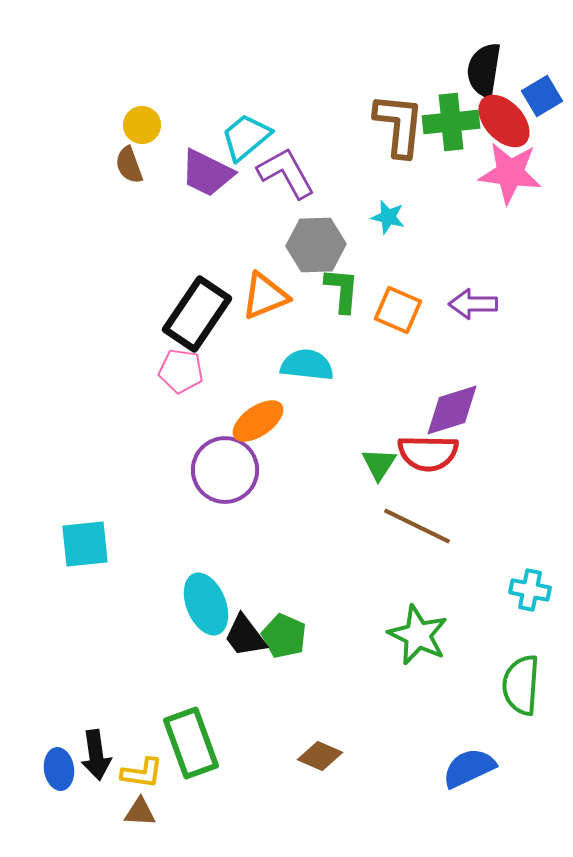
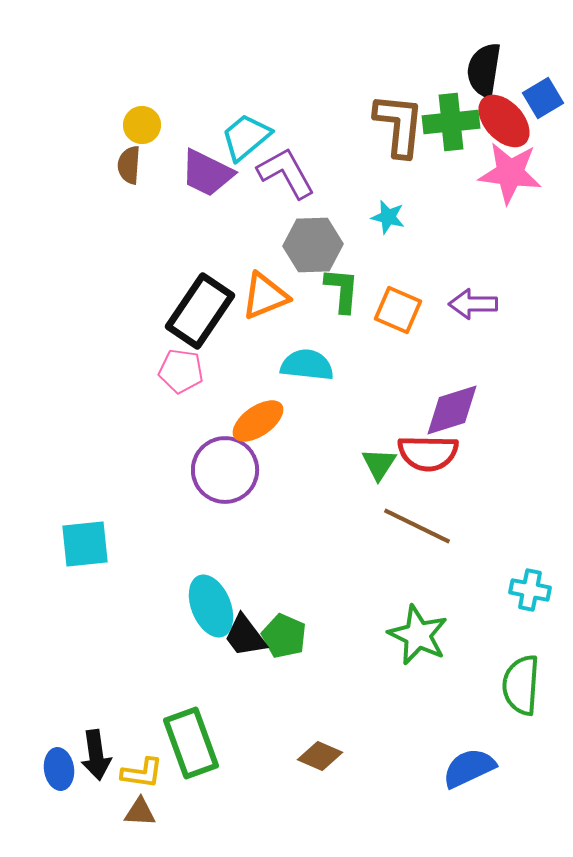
blue square: moved 1 px right, 2 px down
brown semicircle: rotated 24 degrees clockwise
gray hexagon: moved 3 px left
black rectangle: moved 3 px right, 3 px up
cyan ellipse: moved 5 px right, 2 px down
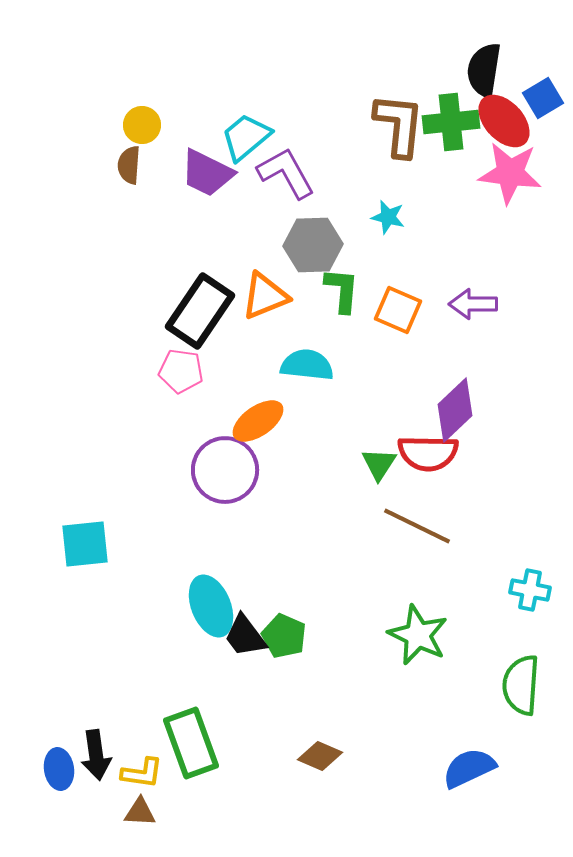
purple diamond: moved 3 px right; rotated 26 degrees counterclockwise
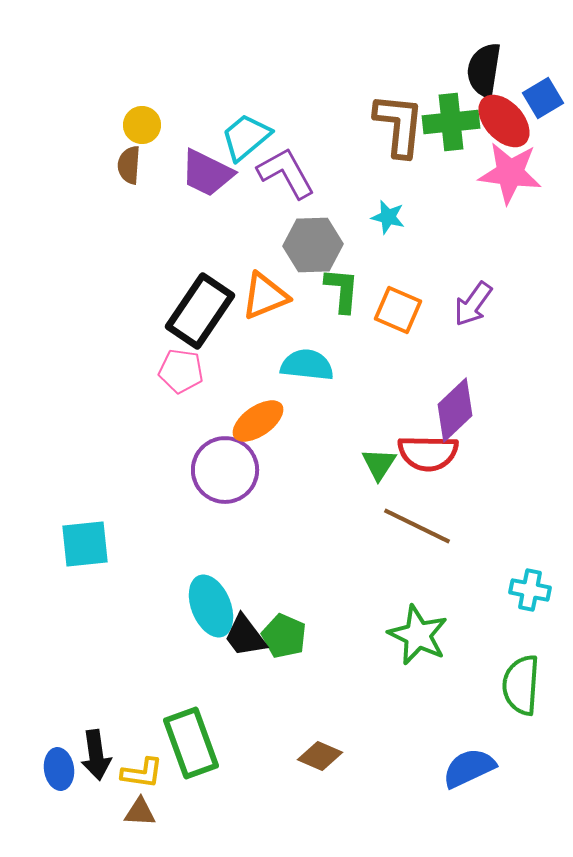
purple arrow: rotated 54 degrees counterclockwise
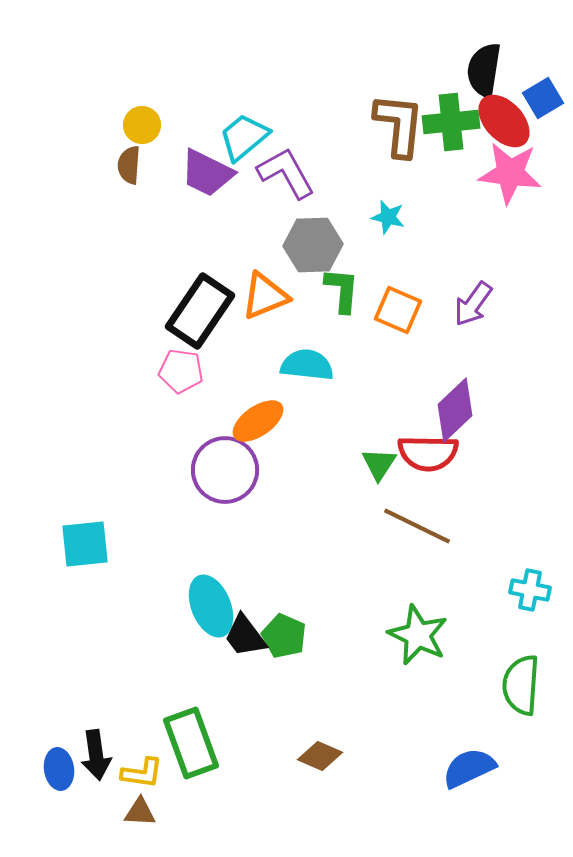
cyan trapezoid: moved 2 px left
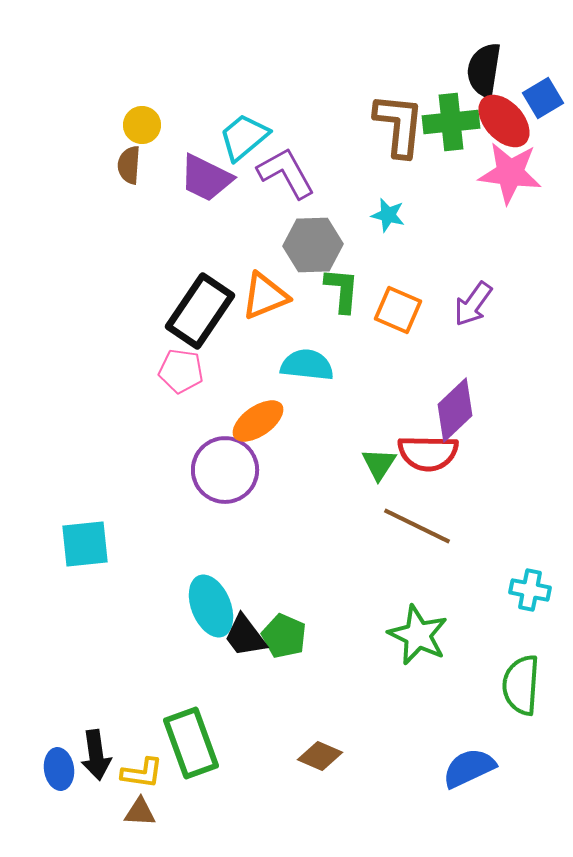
purple trapezoid: moved 1 px left, 5 px down
cyan star: moved 2 px up
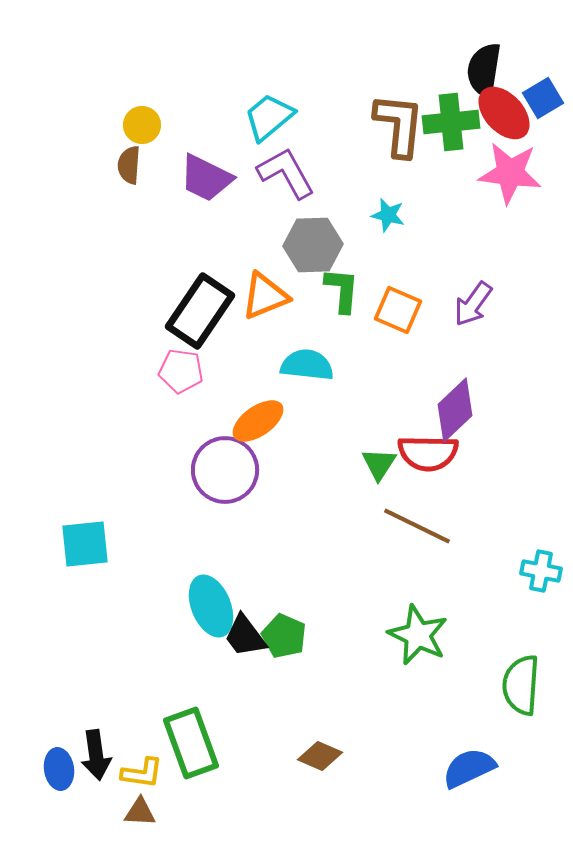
red ellipse: moved 8 px up
cyan trapezoid: moved 25 px right, 20 px up
cyan cross: moved 11 px right, 19 px up
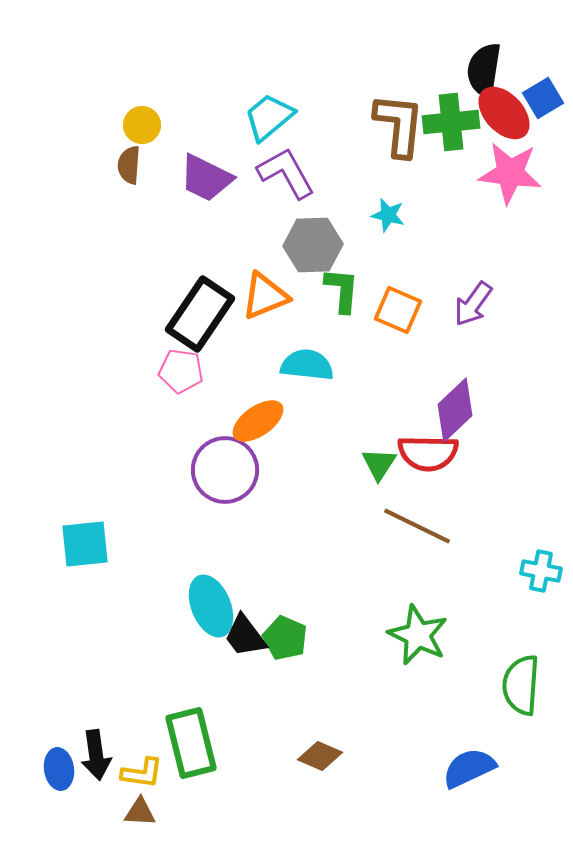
black rectangle: moved 3 px down
green pentagon: moved 1 px right, 2 px down
green rectangle: rotated 6 degrees clockwise
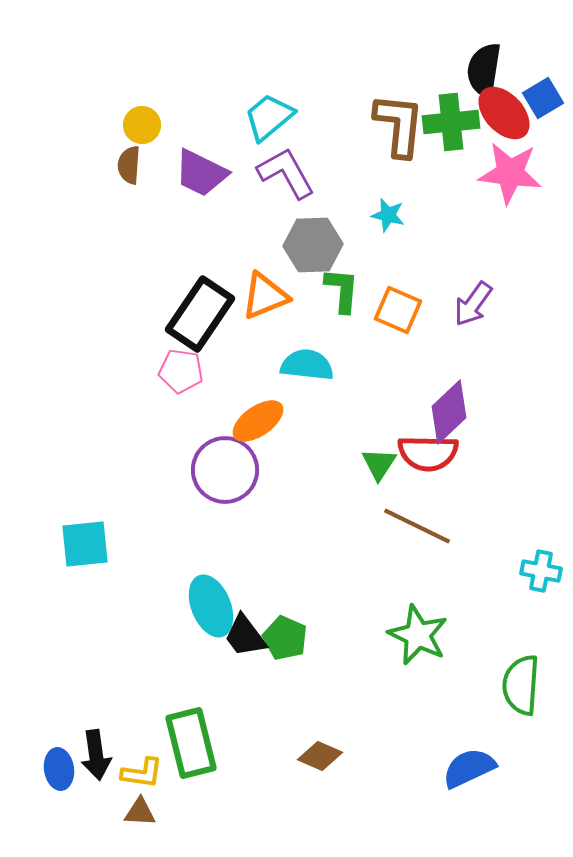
purple trapezoid: moved 5 px left, 5 px up
purple diamond: moved 6 px left, 2 px down
